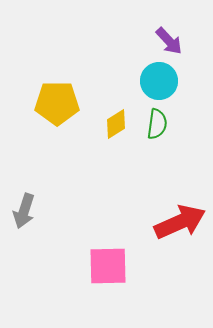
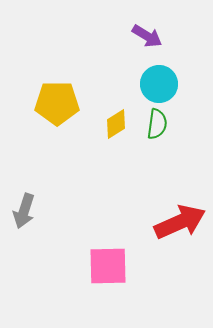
purple arrow: moved 22 px left, 5 px up; rotated 16 degrees counterclockwise
cyan circle: moved 3 px down
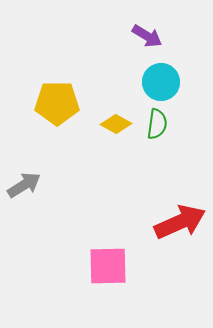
cyan circle: moved 2 px right, 2 px up
yellow diamond: rotated 60 degrees clockwise
gray arrow: moved 26 px up; rotated 140 degrees counterclockwise
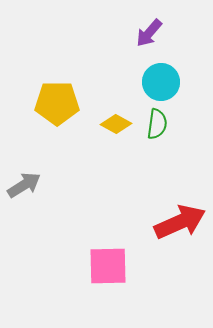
purple arrow: moved 2 px right, 3 px up; rotated 100 degrees clockwise
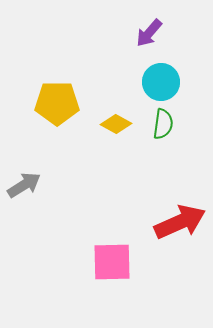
green semicircle: moved 6 px right
pink square: moved 4 px right, 4 px up
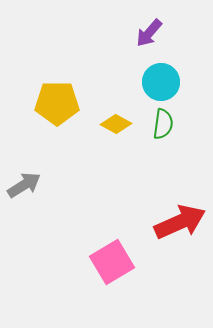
pink square: rotated 30 degrees counterclockwise
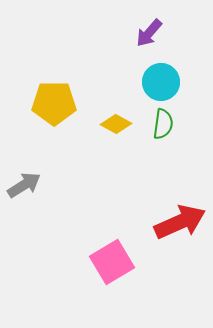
yellow pentagon: moved 3 px left
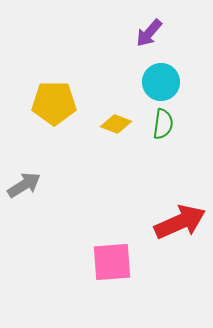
yellow diamond: rotated 8 degrees counterclockwise
pink square: rotated 27 degrees clockwise
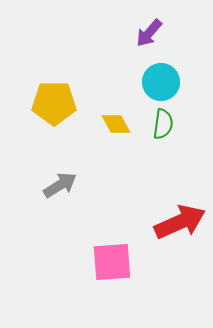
yellow diamond: rotated 40 degrees clockwise
gray arrow: moved 36 px right
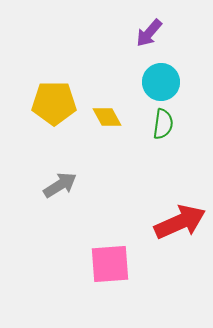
yellow diamond: moved 9 px left, 7 px up
pink square: moved 2 px left, 2 px down
